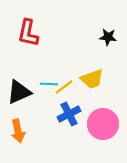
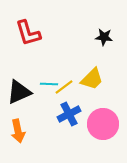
red L-shape: rotated 28 degrees counterclockwise
black star: moved 4 px left
yellow trapezoid: rotated 25 degrees counterclockwise
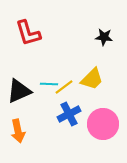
black triangle: moved 1 px up
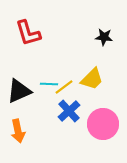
blue cross: moved 3 px up; rotated 15 degrees counterclockwise
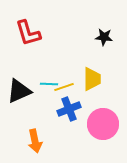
yellow trapezoid: rotated 45 degrees counterclockwise
yellow line: rotated 18 degrees clockwise
blue cross: moved 2 px up; rotated 20 degrees clockwise
orange arrow: moved 17 px right, 10 px down
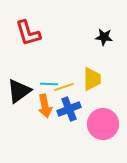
black triangle: rotated 12 degrees counterclockwise
orange arrow: moved 10 px right, 35 px up
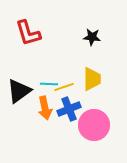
black star: moved 12 px left
orange arrow: moved 2 px down
pink circle: moved 9 px left, 1 px down
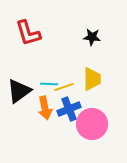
pink circle: moved 2 px left, 1 px up
